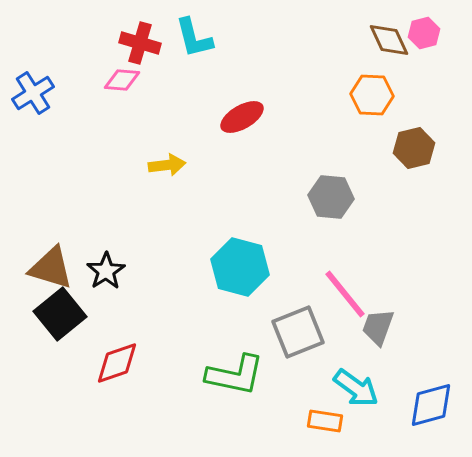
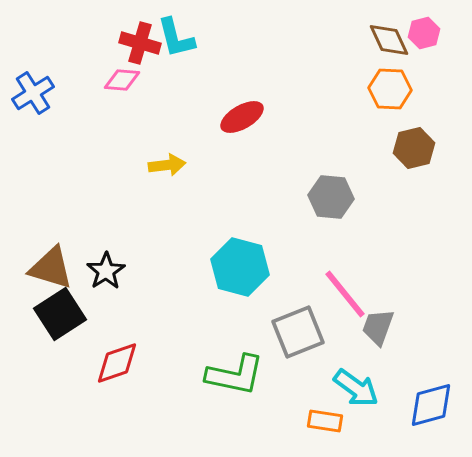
cyan L-shape: moved 18 px left
orange hexagon: moved 18 px right, 6 px up
black square: rotated 6 degrees clockwise
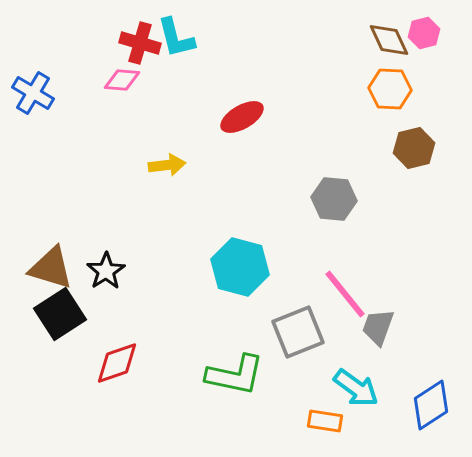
blue cross: rotated 27 degrees counterclockwise
gray hexagon: moved 3 px right, 2 px down
blue diamond: rotated 18 degrees counterclockwise
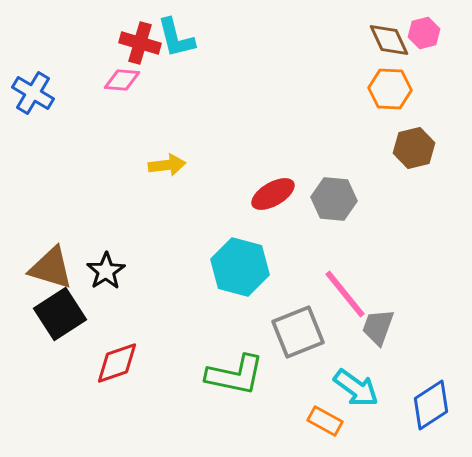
red ellipse: moved 31 px right, 77 px down
orange rectangle: rotated 20 degrees clockwise
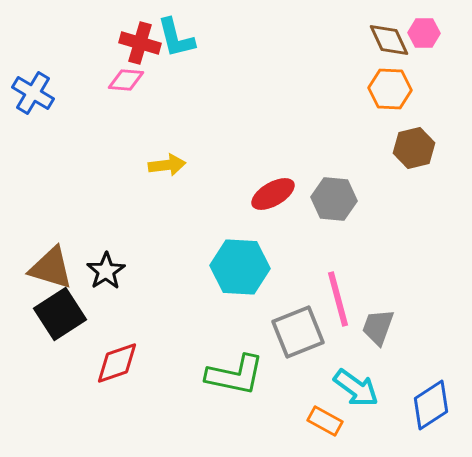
pink hexagon: rotated 16 degrees clockwise
pink diamond: moved 4 px right
cyan hexagon: rotated 12 degrees counterclockwise
pink line: moved 7 px left, 5 px down; rotated 24 degrees clockwise
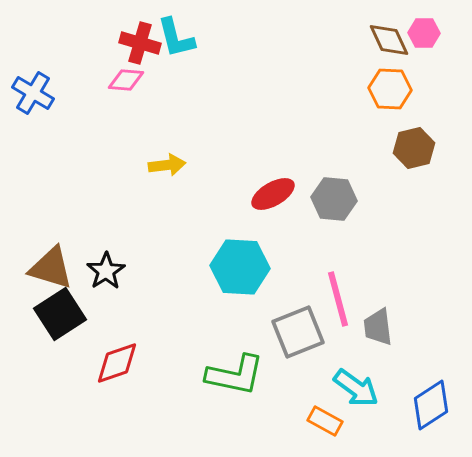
gray trapezoid: rotated 27 degrees counterclockwise
